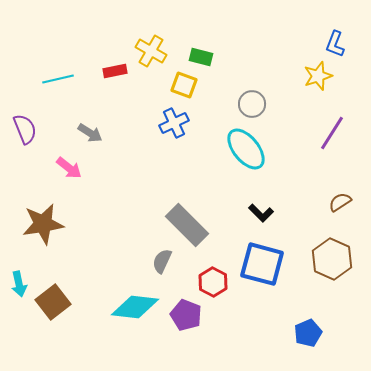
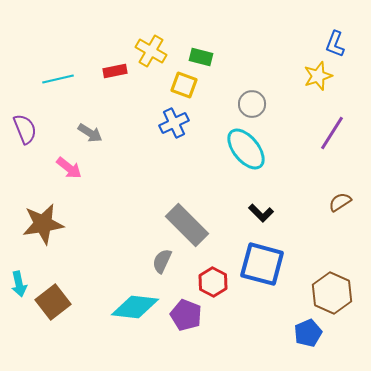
brown hexagon: moved 34 px down
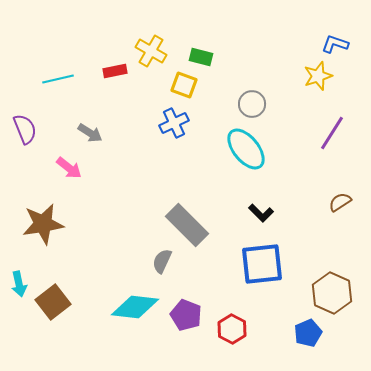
blue L-shape: rotated 88 degrees clockwise
blue square: rotated 21 degrees counterclockwise
red hexagon: moved 19 px right, 47 px down
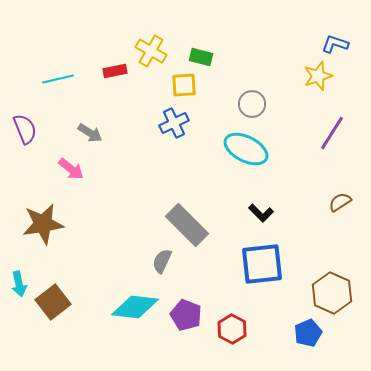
yellow square: rotated 24 degrees counterclockwise
cyan ellipse: rotated 24 degrees counterclockwise
pink arrow: moved 2 px right, 1 px down
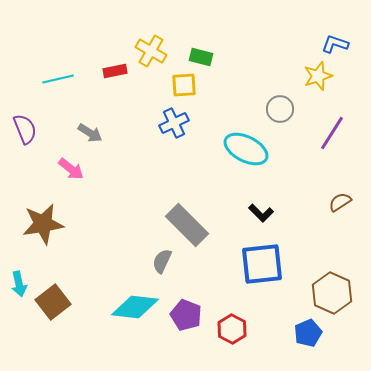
gray circle: moved 28 px right, 5 px down
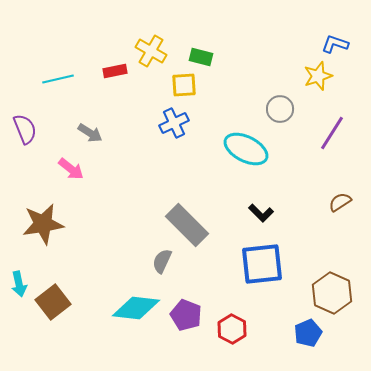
cyan diamond: moved 1 px right, 1 px down
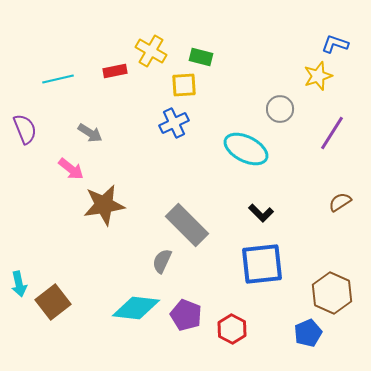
brown star: moved 61 px right, 19 px up
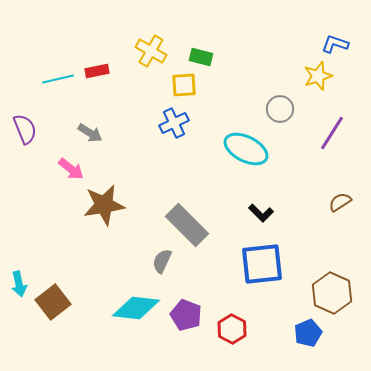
red rectangle: moved 18 px left
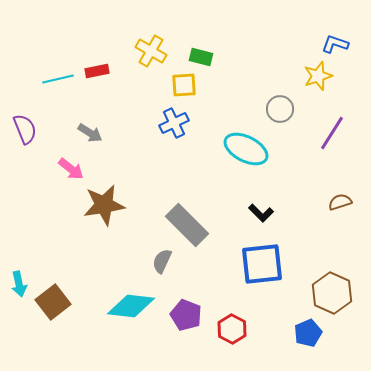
brown semicircle: rotated 15 degrees clockwise
cyan diamond: moved 5 px left, 2 px up
